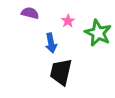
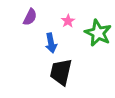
purple semicircle: moved 4 px down; rotated 102 degrees clockwise
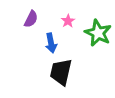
purple semicircle: moved 1 px right, 2 px down
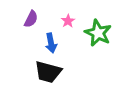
black trapezoid: moved 13 px left; rotated 88 degrees counterclockwise
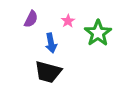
green star: rotated 12 degrees clockwise
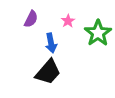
black trapezoid: rotated 64 degrees counterclockwise
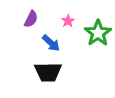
blue arrow: rotated 36 degrees counterclockwise
black trapezoid: rotated 48 degrees clockwise
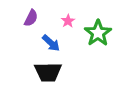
purple semicircle: moved 1 px up
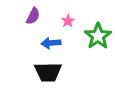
purple semicircle: moved 2 px right, 2 px up
green star: moved 3 px down
blue arrow: rotated 132 degrees clockwise
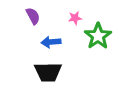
purple semicircle: rotated 54 degrees counterclockwise
pink star: moved 7 px right, 3 px up; rotated 24 degrees clockwise
blue arrow: moved 1 px up
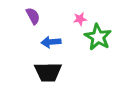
pink star: moved 5 px right, 1 px down
green star: moved 1 px down; rotated 8 degrees counterclockwise
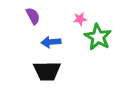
black trapezoid: moved 1 px left, 1 px up
